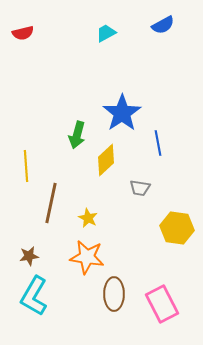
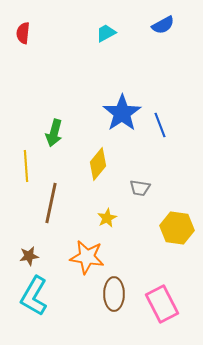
red semicircle: rotated 110 degrees clockwise
green arrow: moved 23 px left, 2 px up
blue line: moved 2 px right, 18 px up; rotated 10 degrees counterclockwise
yellow diamond: moved 8 px left, 4 px down; rotated 8 degrees counterclockwise
yellow star: moved 19 px right; rotated 18 degrees clockwise
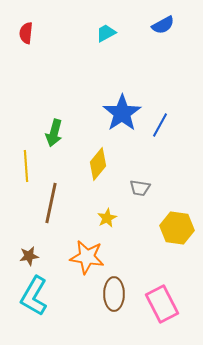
red semicircle: moved 3 px right
blue line: rotated 50 degrees clockwise
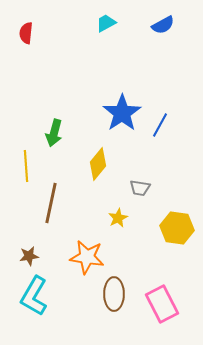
cyan trapezoid: moved 10 px up
yellow star: moved 11 px right
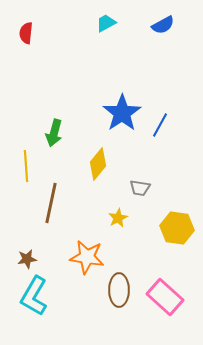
brown star: moved 2 px left, 3 px down
brown ellipse: moved 5 px right, 4 px up
pink rectangle: moved 3 px right, 7 px up; rotated 21 degrees counterclockwise
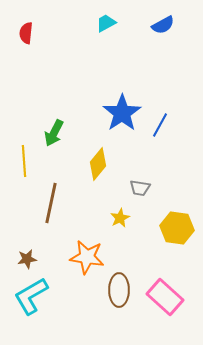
green arrow: rotated 12 degrees clockwise
yellow line: moved 2 px left, 5 px up
yellow star: moved 2 px right
cyan L-shape: moved 3 px left; rotated 30 degrees clockwise
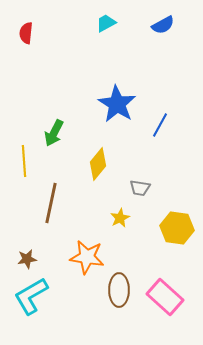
blue star: moved 5 px left, 9 px up; rotated 6 degrees counterclockwise
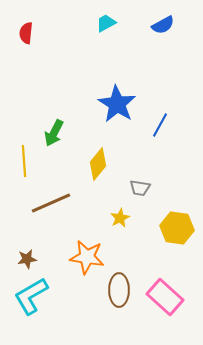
brown line: rotated 54 degrees clockwise
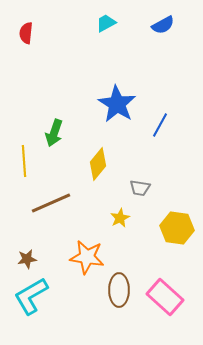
green arrow: rotated 8 degrees counterclockwise
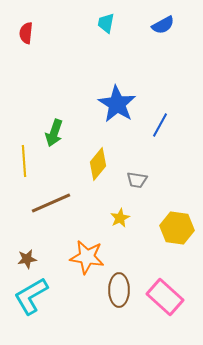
cyan trapezoid: rotated 50 degrees counterclockwise
gray trapezoid: moved 3 px left, 8 px up
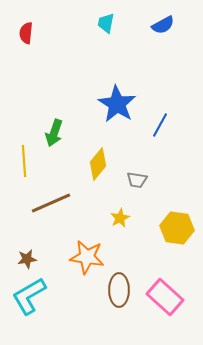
cyan L-shape: moved 2 px left
